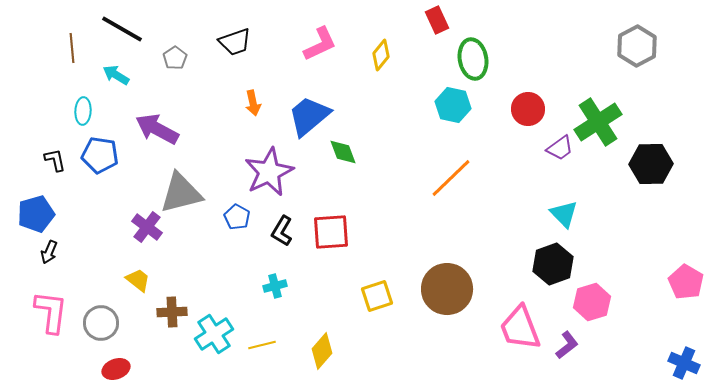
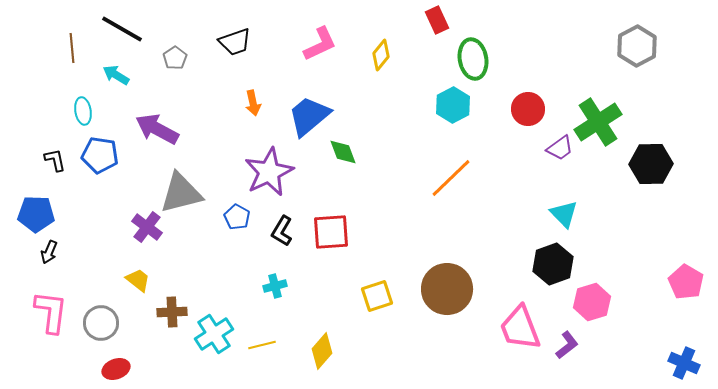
cyan hexagon at (453, 105): rotated 20 degrees clockwise
cyan ellipse at (83, 111): rotated 12 degrees counterclockwise
blue pentagon at (36, 214): rotated 18 degrees clockwise
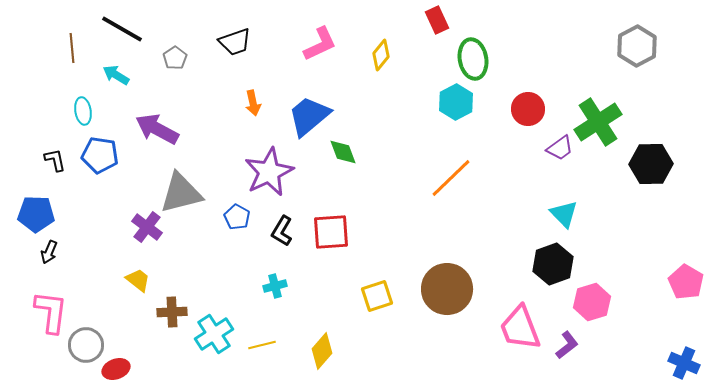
cyan hexagon at (453, 105): moved 3 px right, 3 px up
gray circle at (101, 323): moved 15 px left, 22 px down
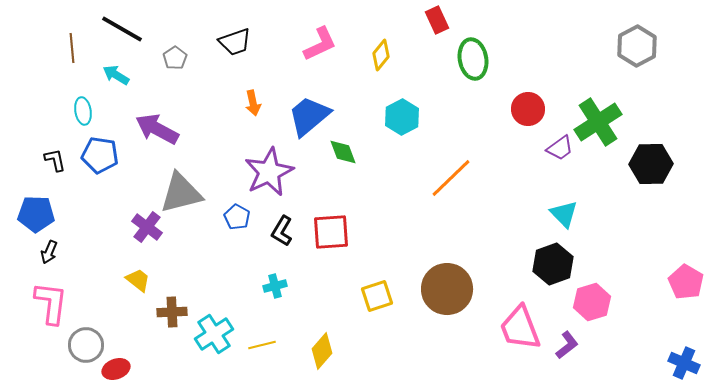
cyan hexagon at (456, 102): moved 54 px left, 15 px down
pink L-shape at (51, 312): moved 9 px up
